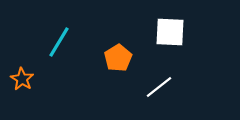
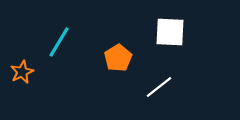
orange star: moved 7 px up; rotated 15 degrees clockwise
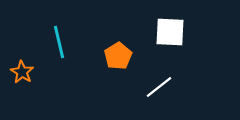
cyan line: rotated 44 degrees counterclockwise
orange pentagon: moved 2 px up
orange star: rotated 15 degrees counterclockwise
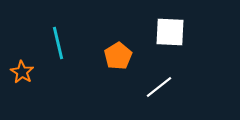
cyan line: moved 1 px left, 1 px down
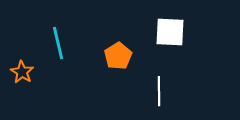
white line: moved 4 px down; rotated 52 degrees counterclockwise
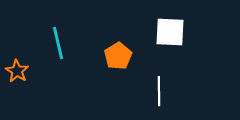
orange star: moved 5 px left, 1 px up
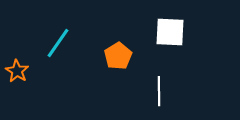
cyan line: rotated 48 degrees clockwise
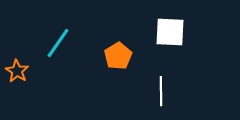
white line: moved 2 px right
